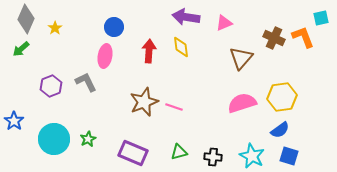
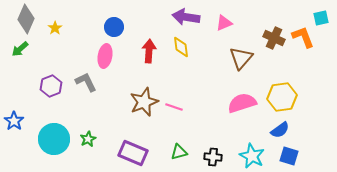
green arrow: moved 1 px left
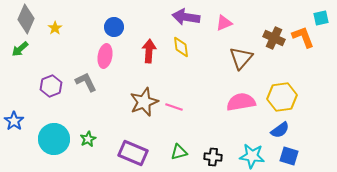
pink semicircle: moved 1 px left, 1 px up; rotated 8 degrees clockwise
cyan star: rotated 20 degrees counterclockwise
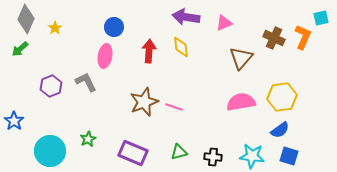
orange L-shape: rotated 45 degrees clockwise
cyan circle: moved 4 px left, 12 px down
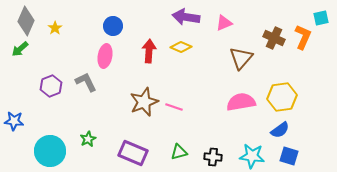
gray diamond: moved 2 px down
blue circle: moved 1 px left, 1 px up
yellow diamond: rotated 60 degrees counterclockwise
blue star: rotated 30 degrees counterclockwise
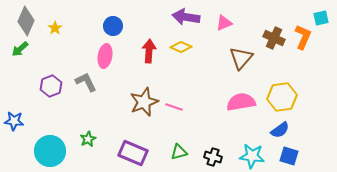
black cross: rotated 12 degrees clockwise
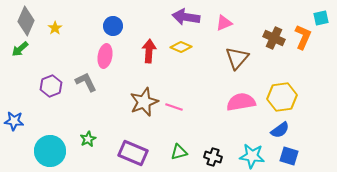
brown triangle: moved 4 px left
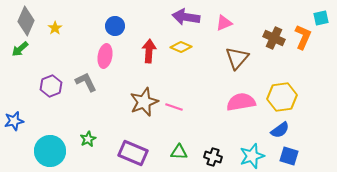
blue circle: moved 2 px right
blue star: rotated 18 degrees counterclockwise
green triangle: rotated 18 degrees clockwise
cyan star: rotated 25 degrees counterclockwise
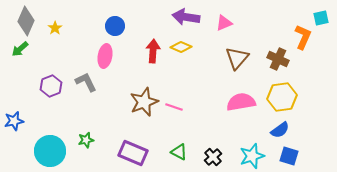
brown cross: moved 4 px right, 21 px down
red arrow: moved 4 px right
green star: moved 2 px left, 1 px down; rotated 14 degrees clockwise
green triangle: rotated 24 degrees clockwise
black cross: rotated 30 degrees clockwise
